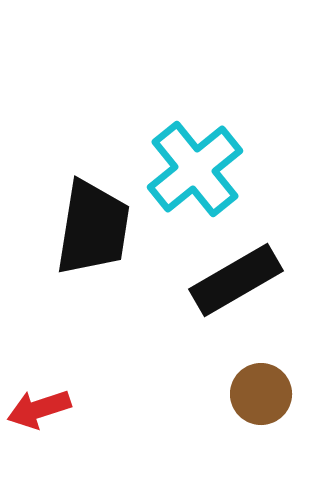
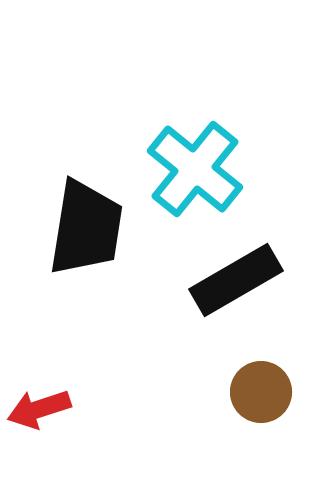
cyan cross: rotated 12 degrees counterclockwise
black trapezoid: moved 7 px left
brown circle: moved 2 px up
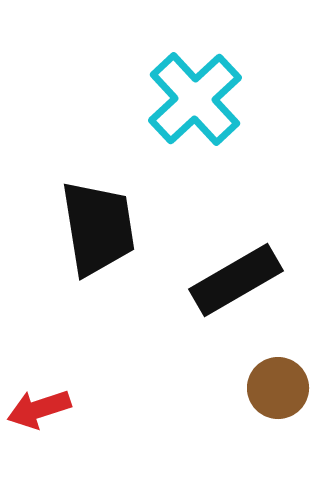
cyan cross: moved 70 px up; rotated 8 degrees clockwise
black trapezoid: moved 12 px right; rotated 18 degrees counterclockwise
brown circle: moved 17 px right, 4 px up
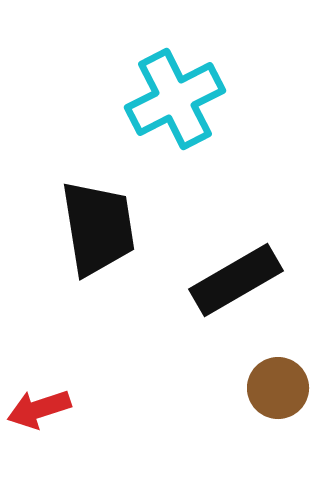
cyan cross: moved 20 px left; rotated 16 degrees clockwise
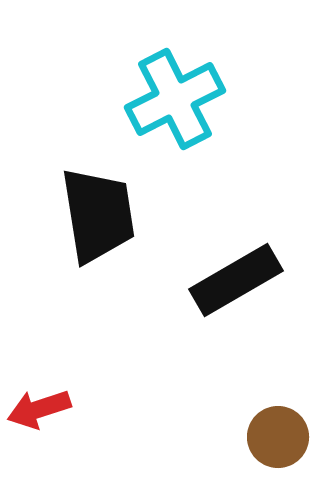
black trapezoid: moved 13 px up
brown circle: moved 49 px down
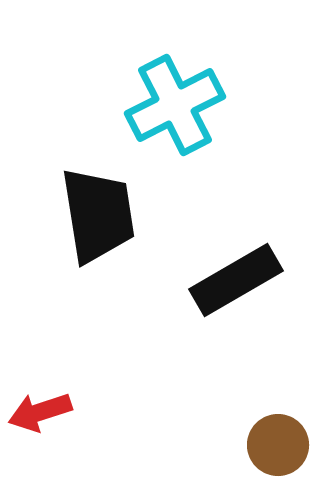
cyan cross: moved 6 px down
red arrow: moved 1 px right, 3 px down
brown circle: moved 8 px down
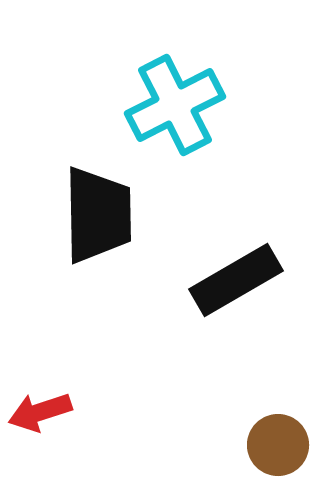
black trapezoid: rotated 8 degrees clockwise
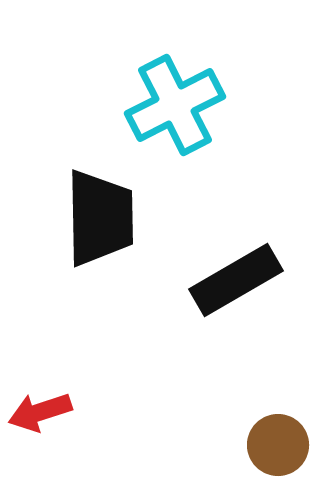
black trapezoid: moved 2 px right, 3 px down
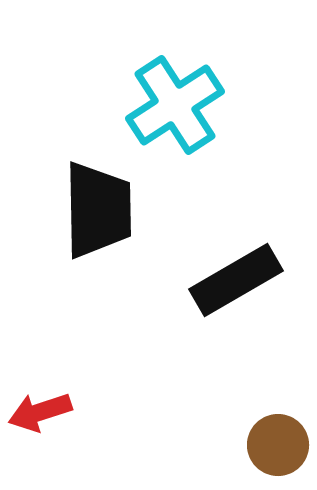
cyan cross: rotated 6 degrees counterclockwise
black trapezoid: moved 2 px left, 8 px up
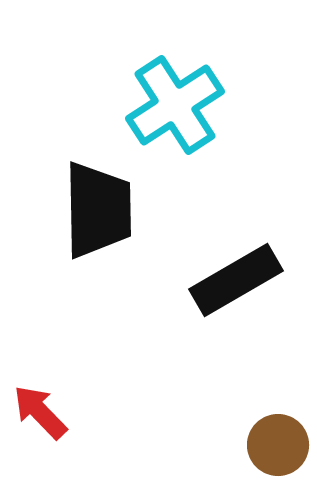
red arrow: rotated 64 degrees clockwise
